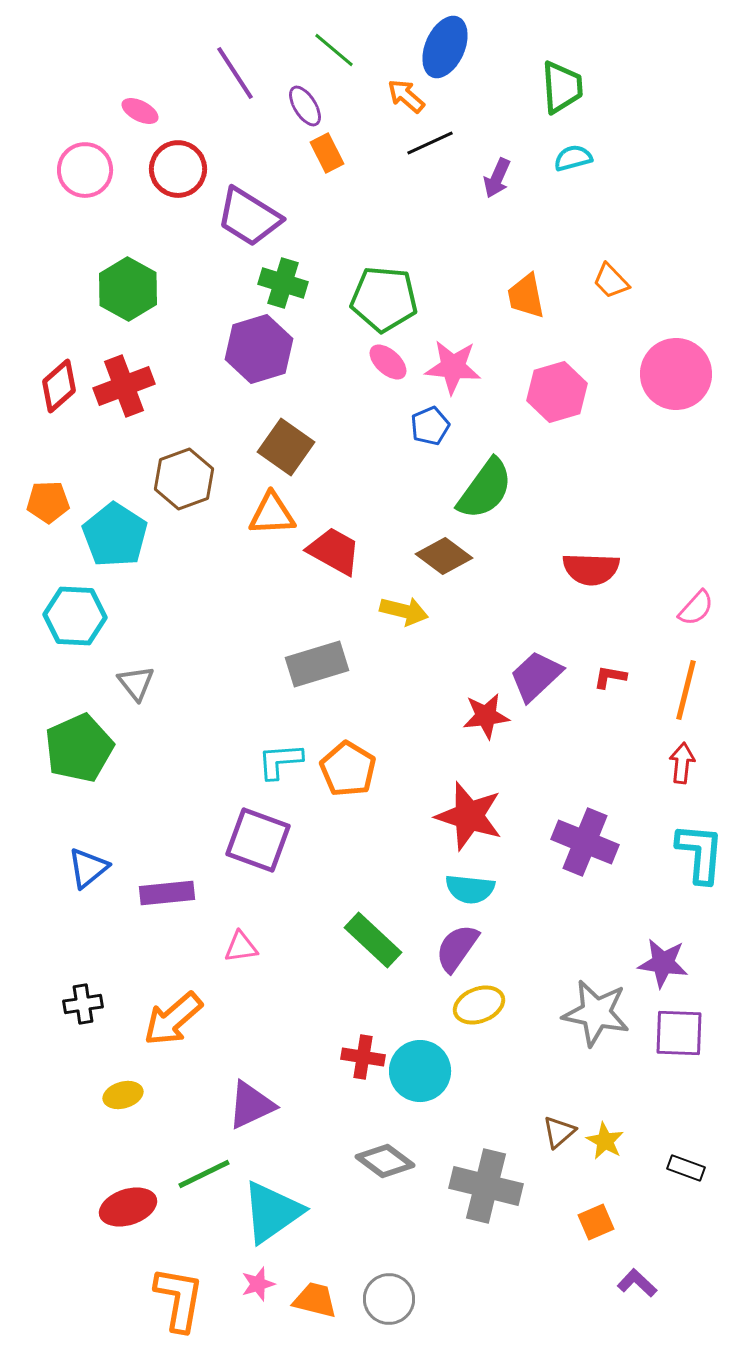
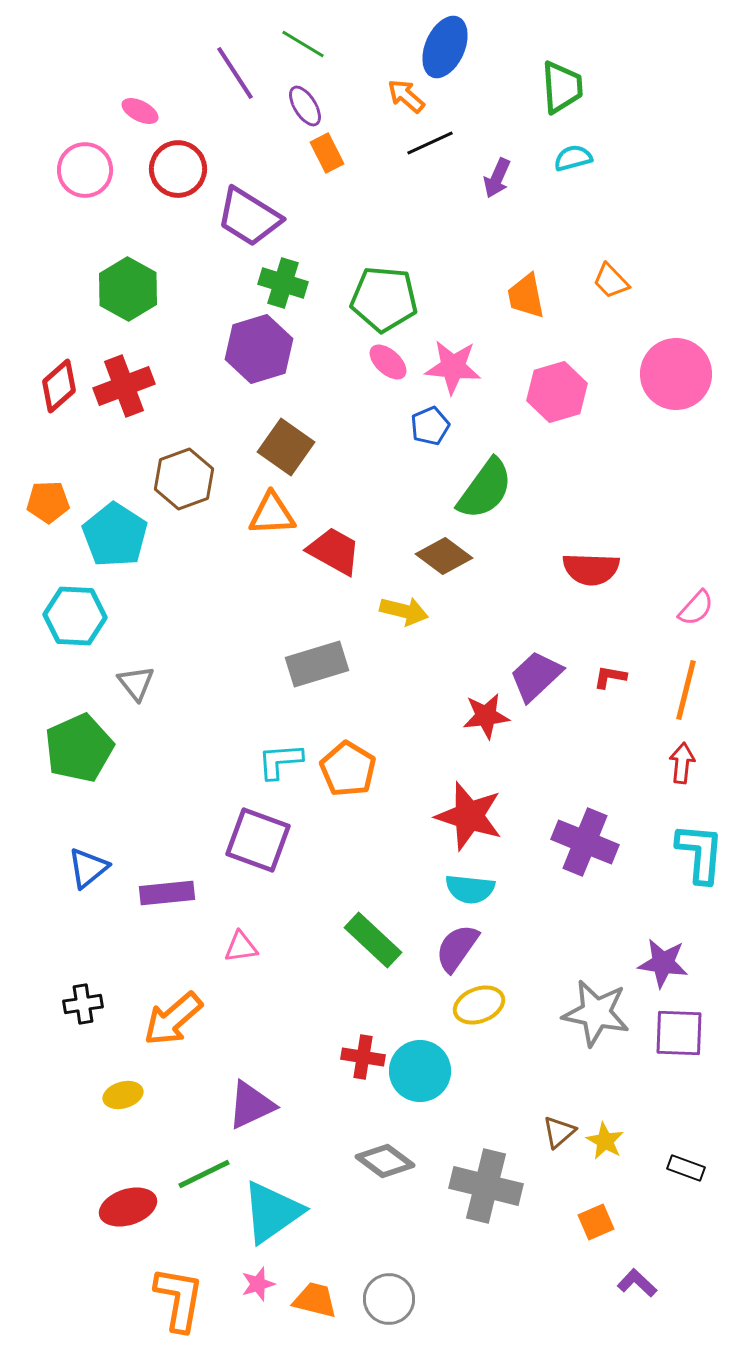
green line at (334, 50): moved 31 px left, 6 px up; rotated 9 degrees counterclockwise
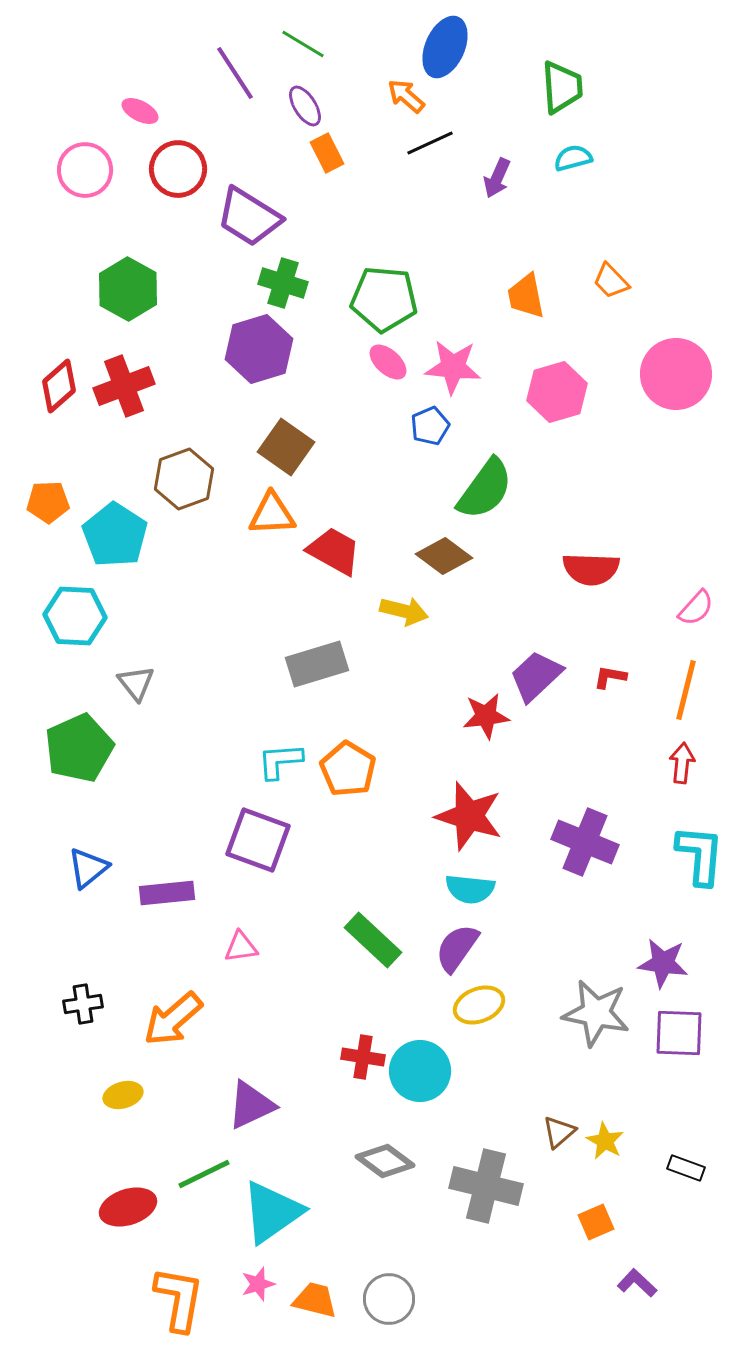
cyan L-shape at (700, 853): moved 2 px down
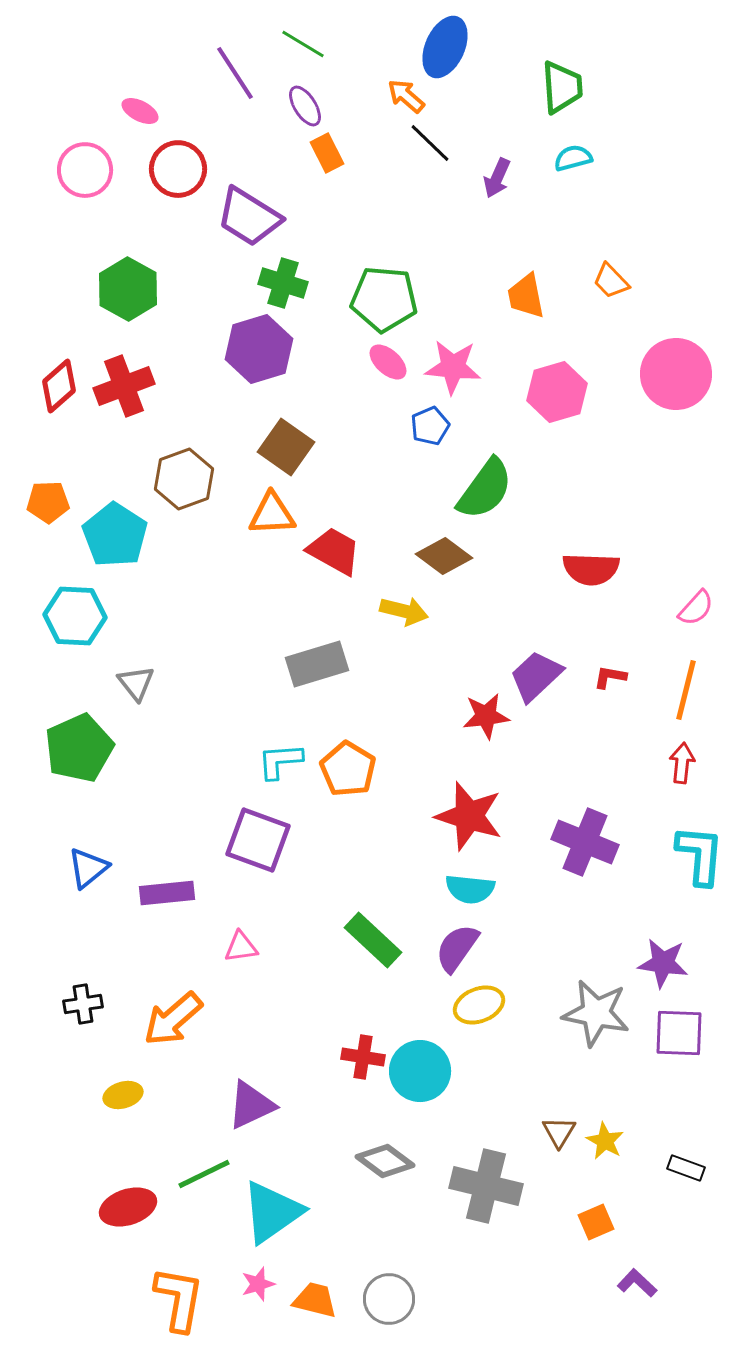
black line at (430, 143): rotated 69 degrees clockwise
brown triangle at (559, 1132): rotated 18 degrees counterclockwise
